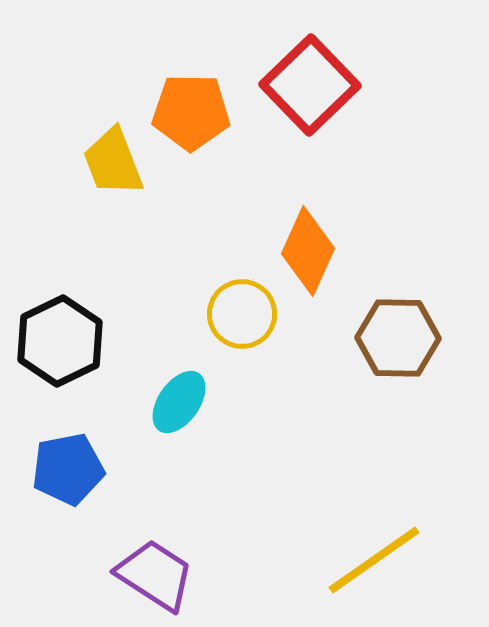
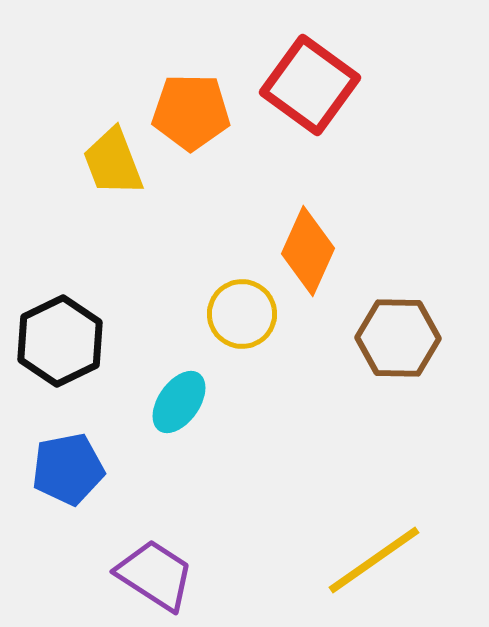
red square: rotated 10 degrees counterclockwise
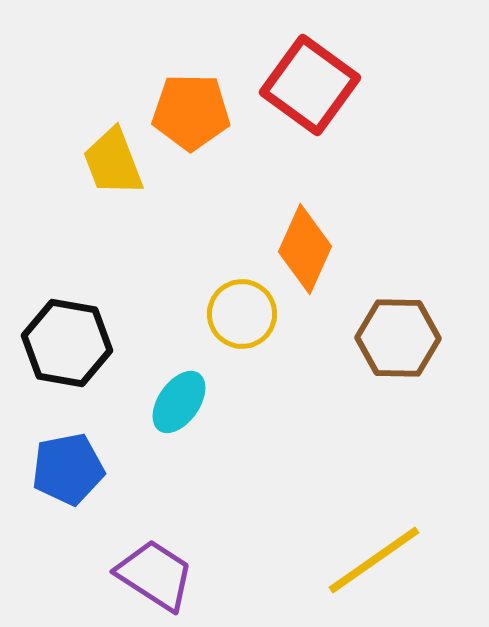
orange diamond: moved 3 px left, 2 px up
black hexagon: moved 7 px right, 2 px down; rotated 24 degrees counterclockwise
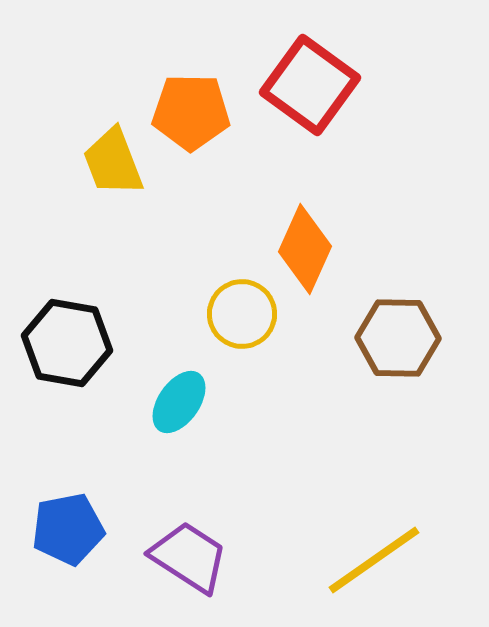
blue pentagon: moved 60 px down
purple trapezoid: moved 34 px right, 18 px up
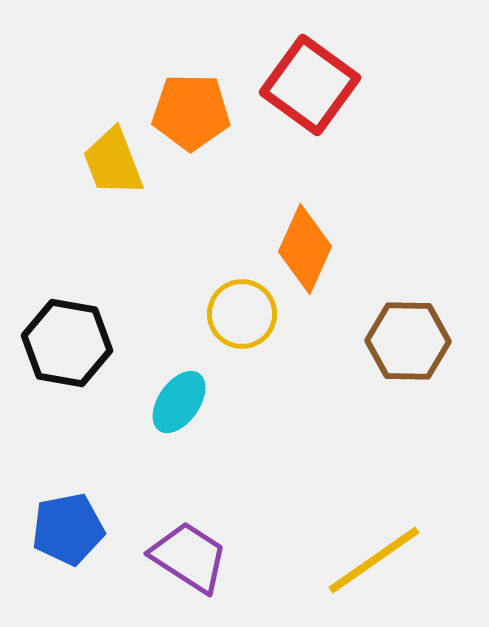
brown hexagon: moved 10 px right, 3 px down
